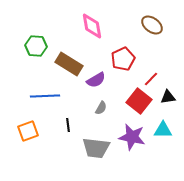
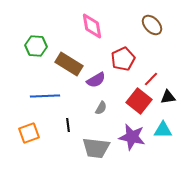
brown ellipse: rotated 10 degrees clockwise
orange square: moved 1 px right, 2 px down
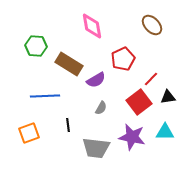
red square: moved 1 px down; rotated 15 degrees clockwise
cyan triangle: moved 2 px right, 2 px down
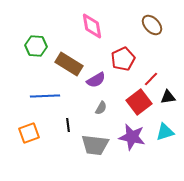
cyan triangle: rotated 18 degrees counterclockwise
gray trapezoid: moved 1 px left, 3 px up
